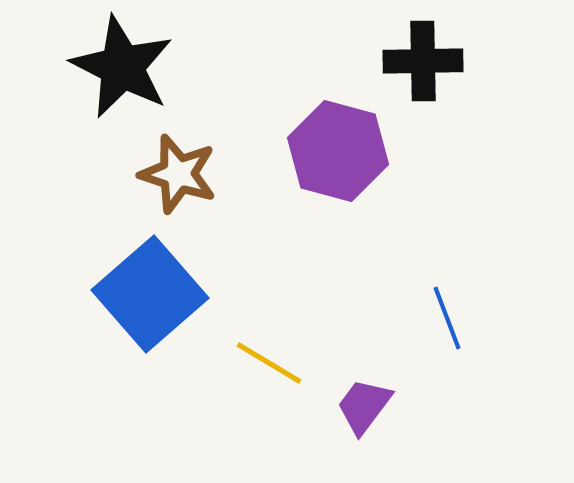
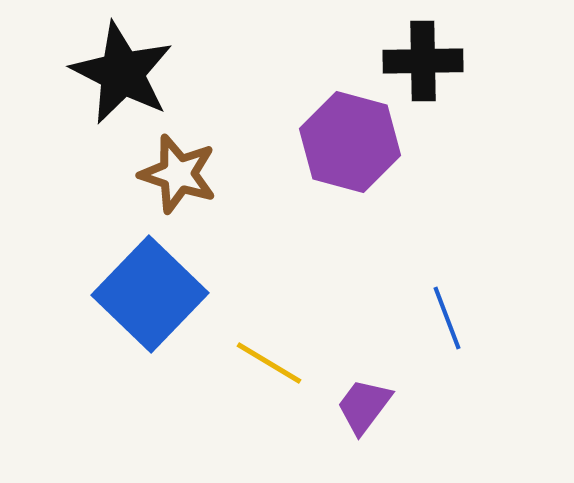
black star: moved 6 px down
purple hexagon: moved 12 px right, 9 px up
blue square: rotated 5 degrees counterclockwise
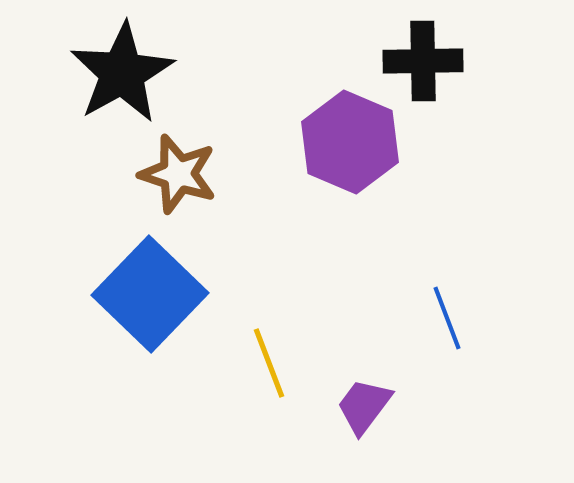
black star: rotated 16 degrees clockwise
purple hexagon: rotated 8 degrees clockwise
yellow line: rotated 38 degrees clockwise
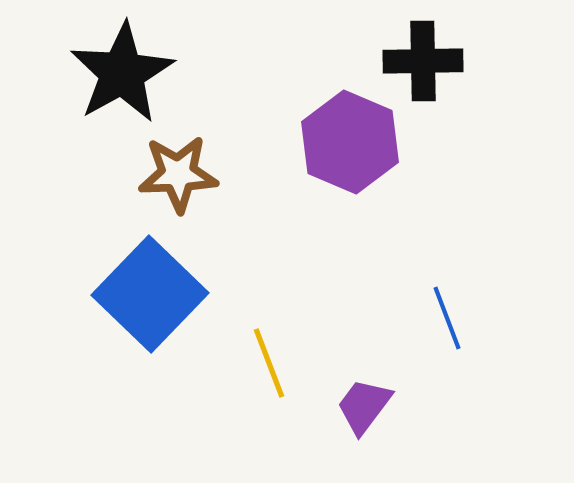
brown star: rotated 20 degrees counterclockwise
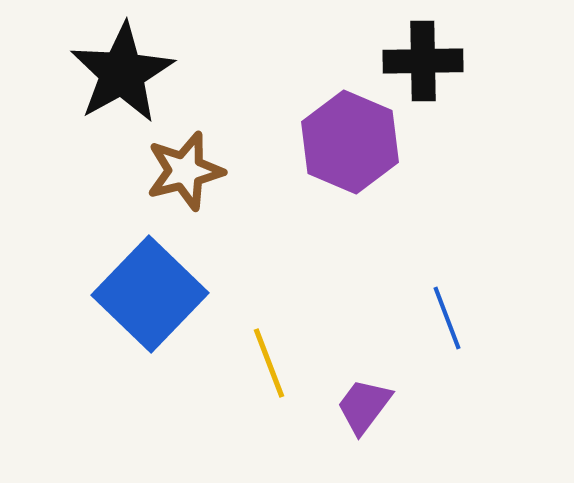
brown star: moved 7 px right, 3 px up; rotated 12 degrees counterclockwise
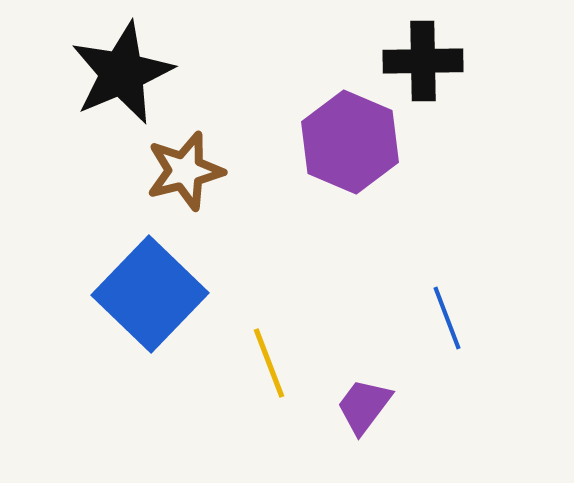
black star: rotated 6 degrees clockwise
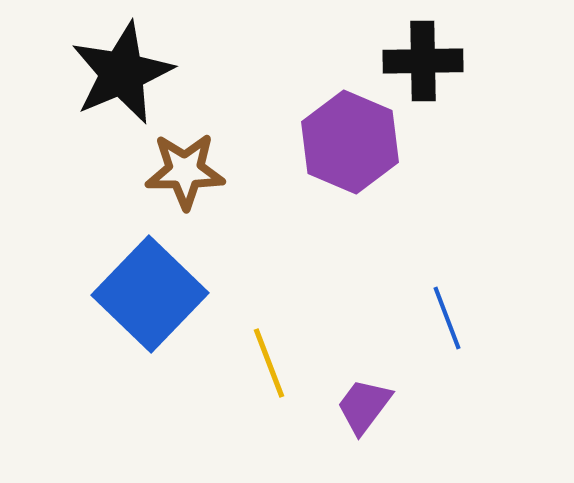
brown star: rotated 14 degrees clockwise
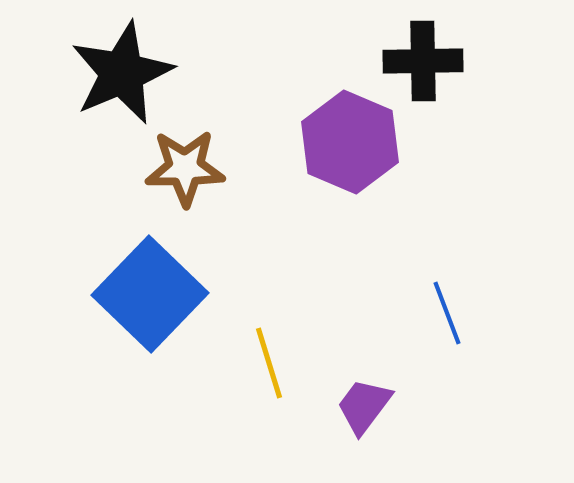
brown star: moved 3 px up
blue line: moved 5 px up
yellow line: rotated 4 degrees clockwise
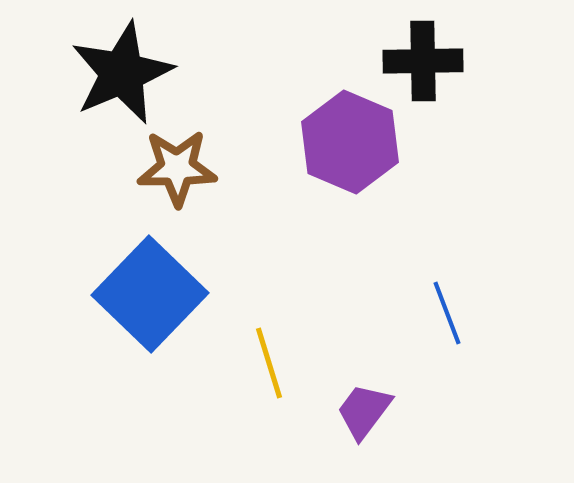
brown star: moved 8 px left
purple trapezoid: moved 5 px down
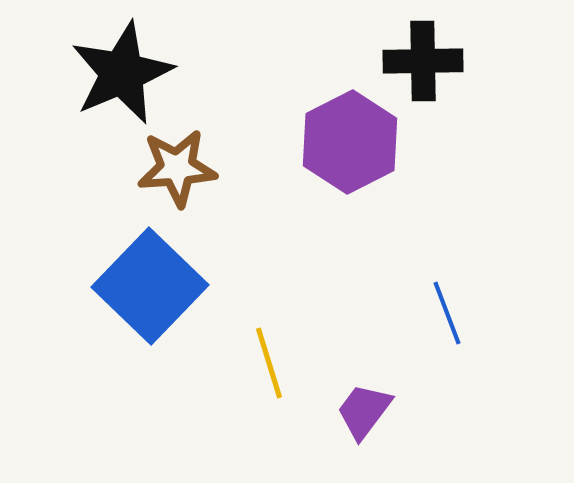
purple hexagon: rotated 10 degrees clockwise
brown star: rotated 4 degrees counterclockwise
blue square: moved 8 px up
